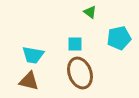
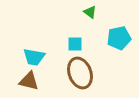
cyan trapezoid: moved 1 px right, 2 px down
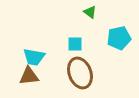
brown triangle: moved 5 px up; rotated 20 degrees counterclockwise
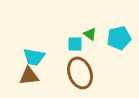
green triangle: moved 22 px down
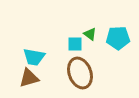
cyan pentagon: moved 1 px left; rotated 10 degrees clockwise
brown triangle: moved 2 px down; rotated 10 degrees counterclockwise
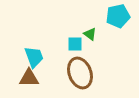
cyan pentagon: moved 22 px up; rotated 10 degrees counterclockwise
cyan trapezoid: rotated 120 degrees counterclockwise
brown triangle: rotated 15 degrees clockwise
